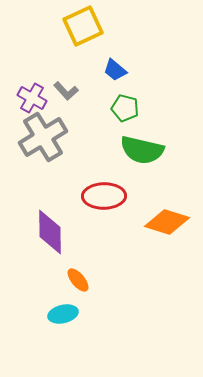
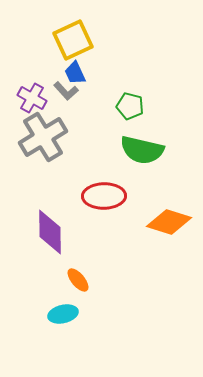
yellow square: moved 10 px left, 14 px down
blue trapezoid: moved 40 px left, 3 px down; rotated 25 degrees clockwise
green pentagon: moved 5 px right, 2 px up
orange diamond: moved 2 px right
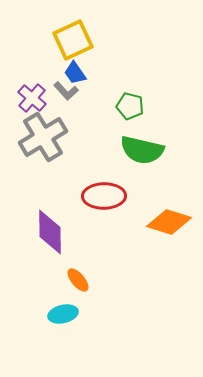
blue trapezoid: rotated 10 degrees counterclockwise
purple cross: rotated 12 degrees clockwise
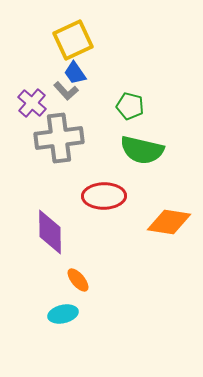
purple cross: moved 5 px down
gray cross: moved 16 px right, 1 px down; rotated 24 degrees clockwise
orange diamond: rotated 9 degrees counterclockwise
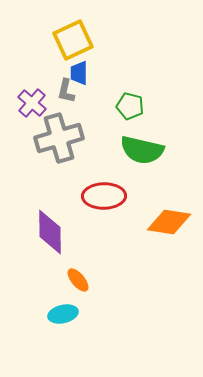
blue trapezoid: moved 4 px right; rotated 35 degrees clockwise
gray L-shape: rotated 55 degrees clockwise
gray cross: rotated 9 degrees counterclockwise
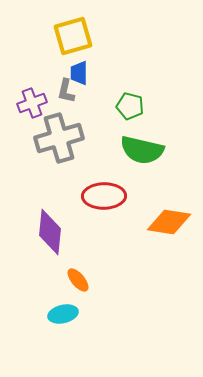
yellow square: moved 4 px up; rotated 9 degrees clockwise
purple cross: rotated 28 degrees clockwise
purple diamond: rotated 6 degrees clockwise
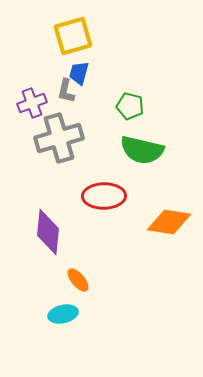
blue trapezoid: rotated 15 degrees clockwise
purple diamond: moved 2 px left
